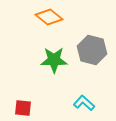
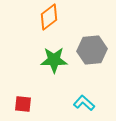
orange diamond: rotated 76 degrees counterclockwise
gray hexagon: rotated 20 degrees counterclockwise
red square: moved 4 px up
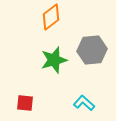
orange diamond: moved 2 px right
green star: rotated 16 degrees counterclockwise
red square: moved 2 px right, 1 px up
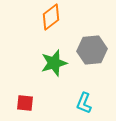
green star: moved 3 px down
cyan L-shape: rotated 110 degrees counterclockwise
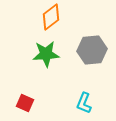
green star: moved 8 px left, 9 px up; rotated 12 degrees clockwise
red square: rotated 18 degrees clockwise
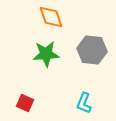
orange diamond: rotated 72 degrees counterclockwise
gray hexagon: rotated 12 degrees clockwise
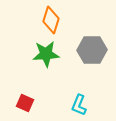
orange diamond: moved 3 px down; rotated 36 degrees clockwise
gray hexagon: rotated 8 degrees counterclockwise
cyan L-shape: moved 5 px left, 2 px down
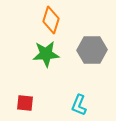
red square: rotated 18 degrees counterclockwise
